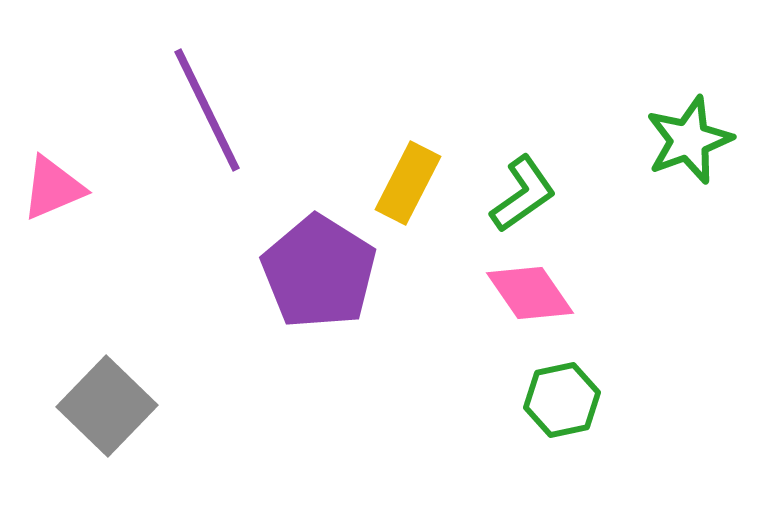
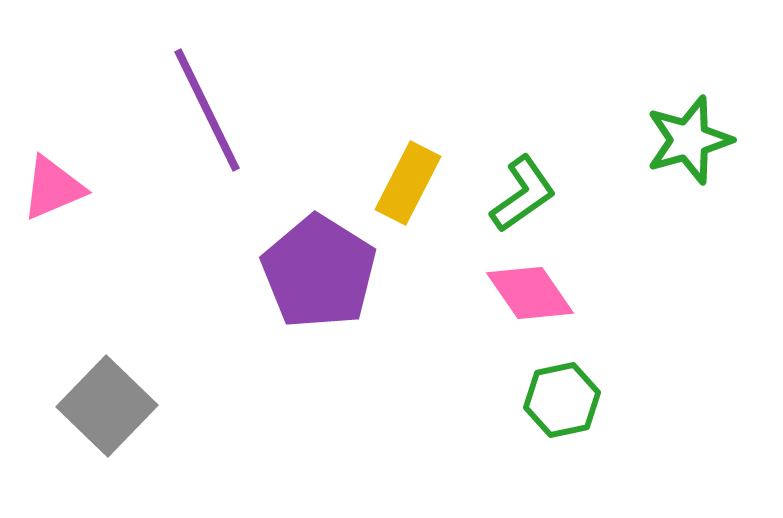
green star: rotated 4 degrees clockwise
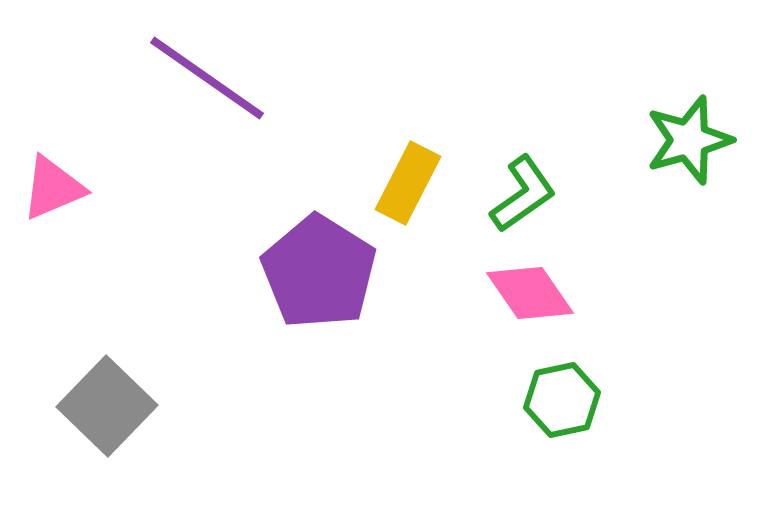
purple line: moved 32 px up; rotated 29 degrees counterclockwise
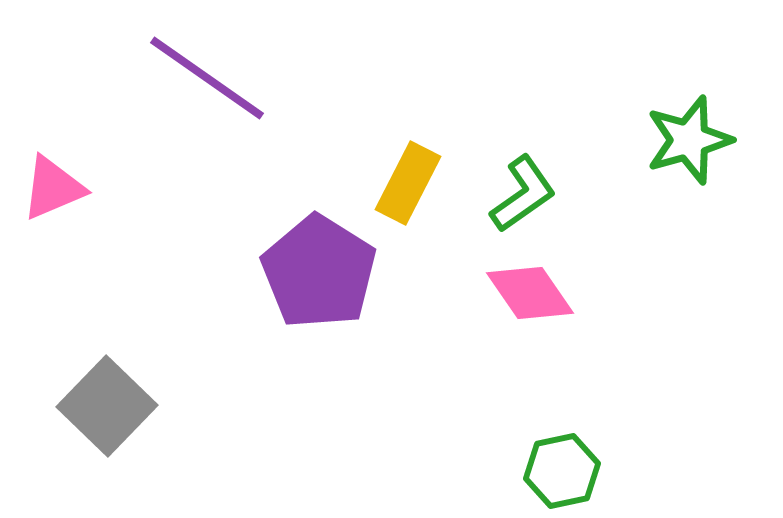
green hexagon: moved 71 px down
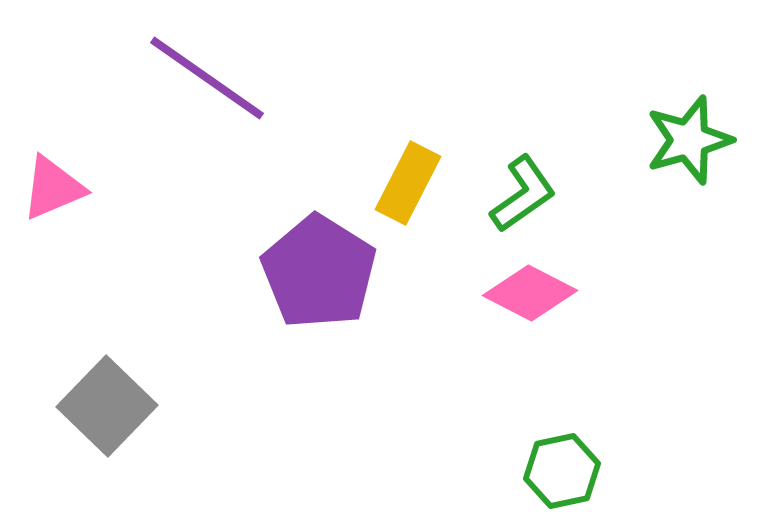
pink diamond: rotated 28 degrees counterclockwise
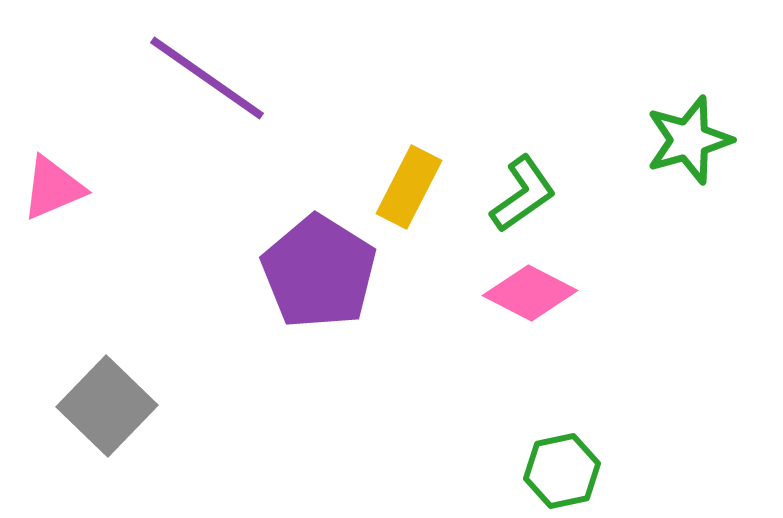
yellow rectangle: moved 1 px right, 4 px down
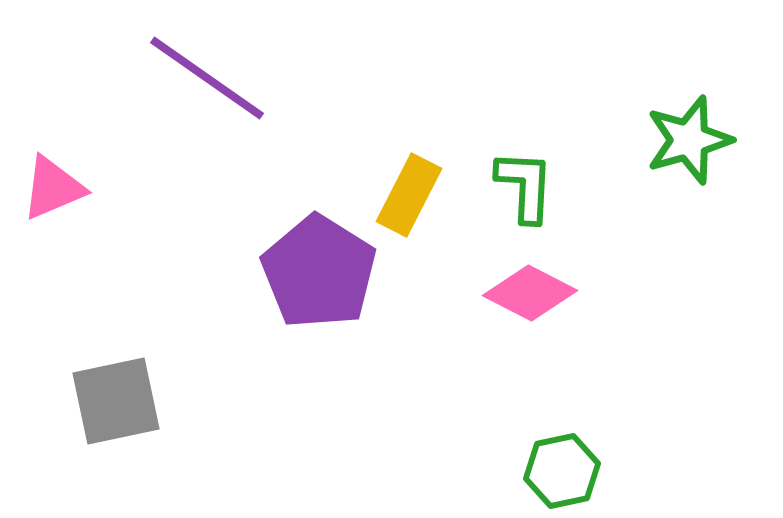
yellow rectangle: moved 8 px down
green L-shape: moved 2 px right, 8 px up; rotated 52 degrees counterclockwise
gray square: moved 9 px right, 5 px up; rotated 34 degrees clockwise
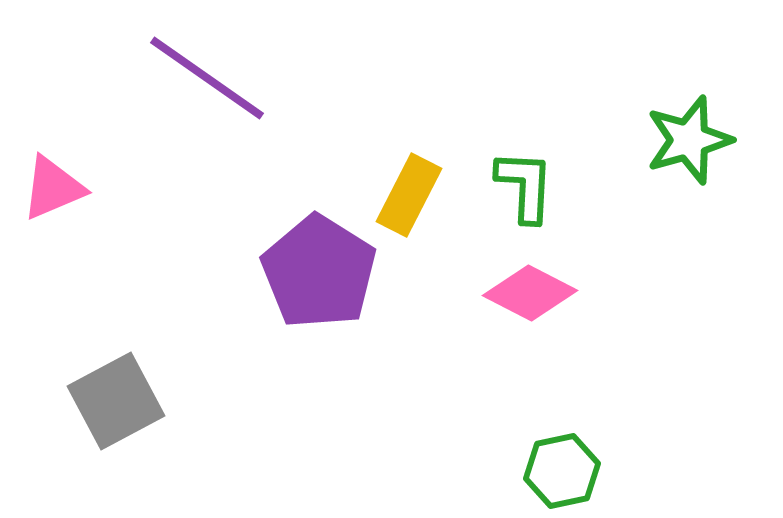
gray square: rotated 16 degrees counterclockwise
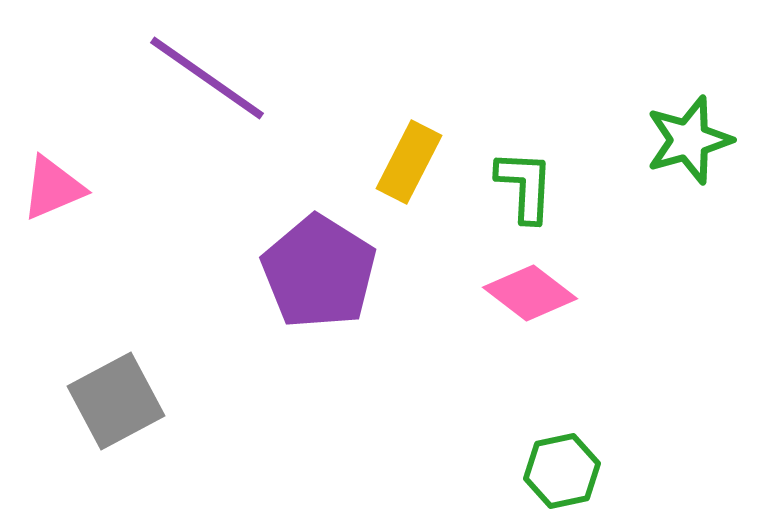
yellow rectangle: moved 33 px up
pink diamond: rotated 10 degrees clockwise
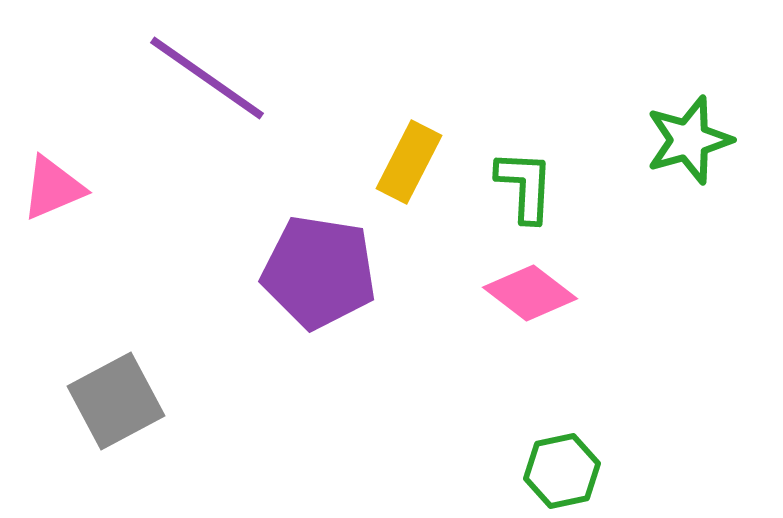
purple pentagon: rotated 23 degrees counterclockwise
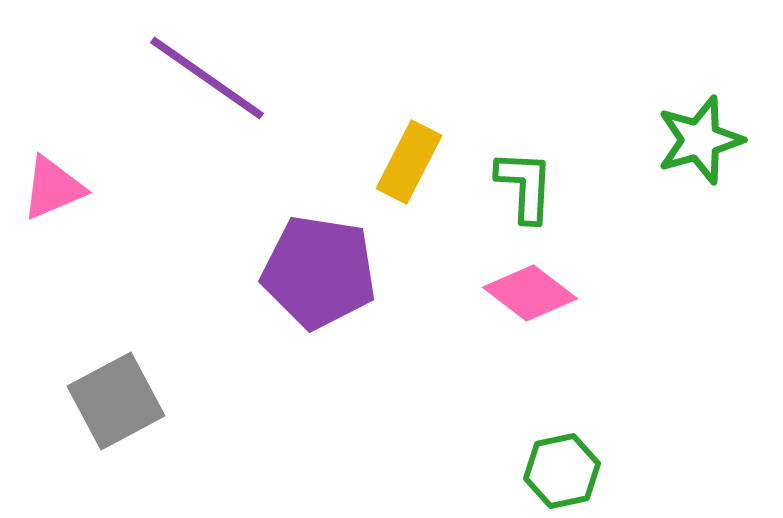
green star: moved 11 px right
